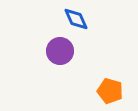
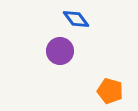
blue diamond: rotated 12 degrees counterclockwise
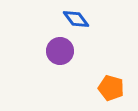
orange pentagon: moved 1 px right, 3 px up
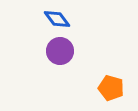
blue diamond: moved 19 px left
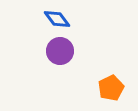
orange pentagon: rotated 30 degrees clockwise
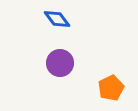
purple circle: moved 12 px down
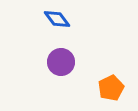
purple circle: moved 1 px right, 1 px up
